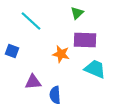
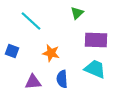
purple rectangle: moved 11 px right
orange star: moved 10 px left, 1 px up
blue semicircle: moved 7 px right, 16 px up
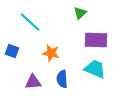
green triangle: moved 3 px right
cyan line: moved 1 px left, 1 px down
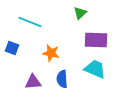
cyan line: rotated 20 degrees counterclockwise
blue square: moved 3 px up
